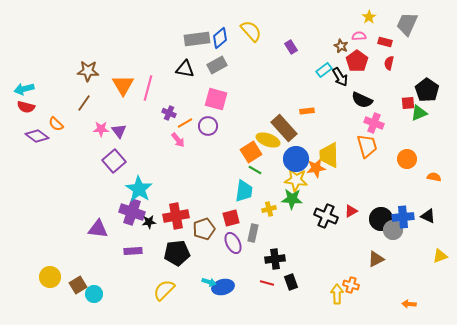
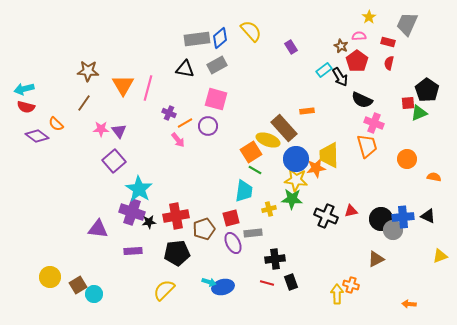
red rectangle at (385, 42): moved 3 px right
red triangle at (351, 211): rotated 16 degrees clockwise
gray rectangle at (253, 233): rotated 72 degrees clockwise
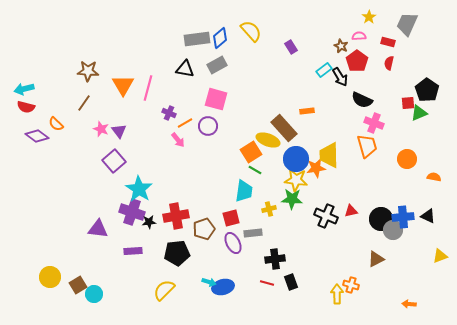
pink star at (101, 129): rotated 21 degrees clockwise
